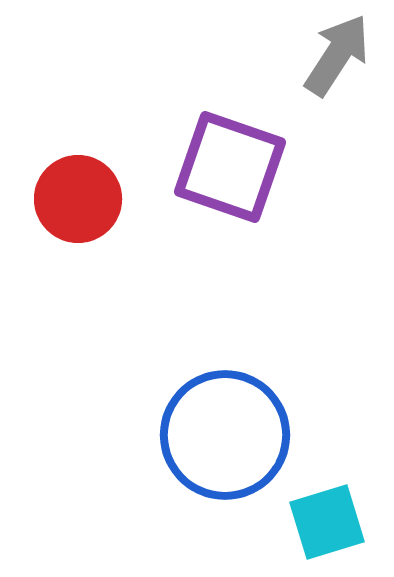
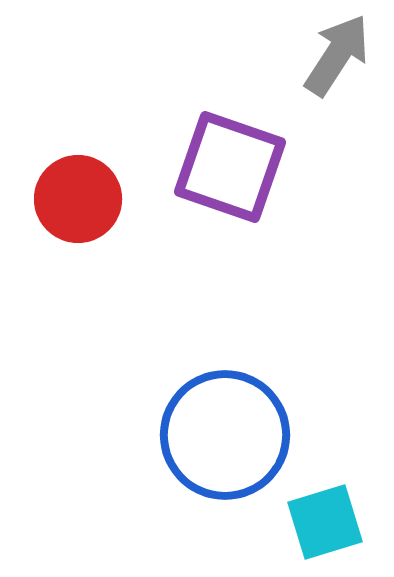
cyan square: moved 2 px left
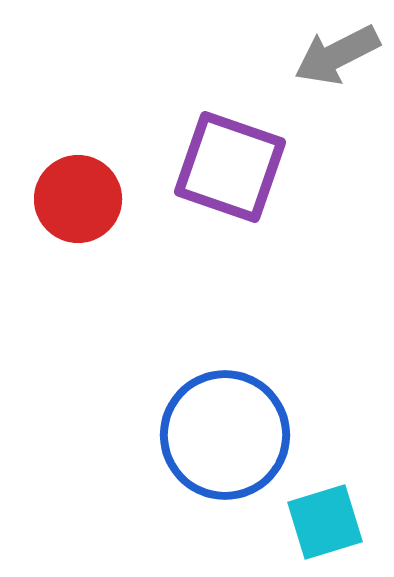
gray arrow: rotated 150 degrees counterclockwise
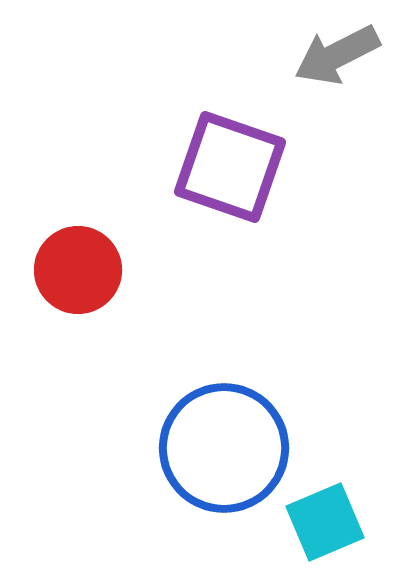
red circle: moved 71 px down
blue circle: moved 1 px left, 13 px down
cyan square: rotated 6 degrees counterclockwise
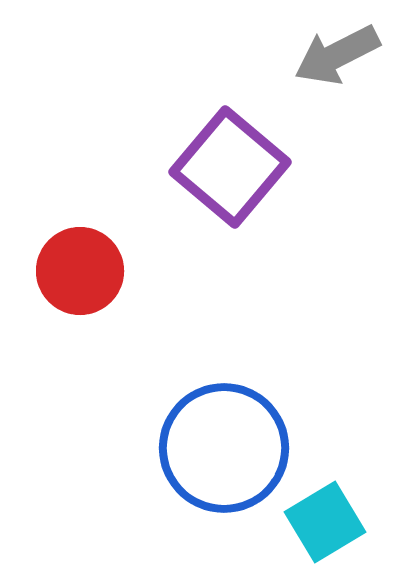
purple square: rotated 21 degrees clockwise
red circle: moved 2 px right, 1 px down
cyan square: rotated 8 degrees counterclockwise
